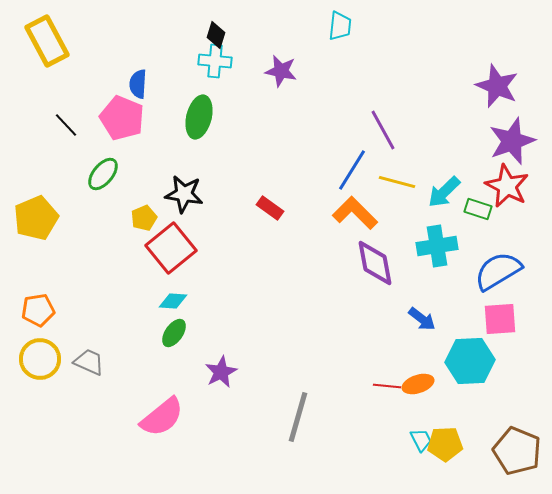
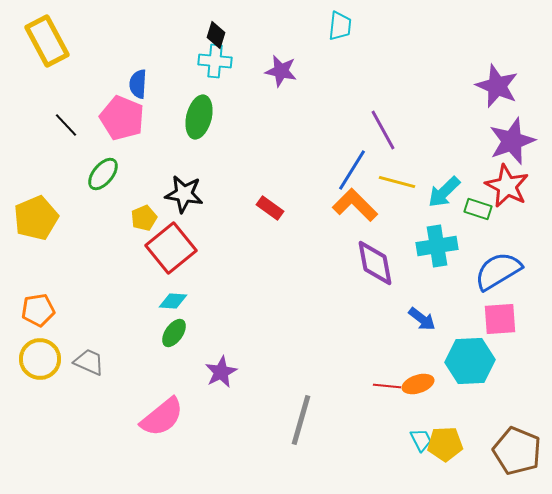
orange L-shape at (355, 213): moved 8 px up
gray line at (298, 417): moved 3 px right, 3 px down
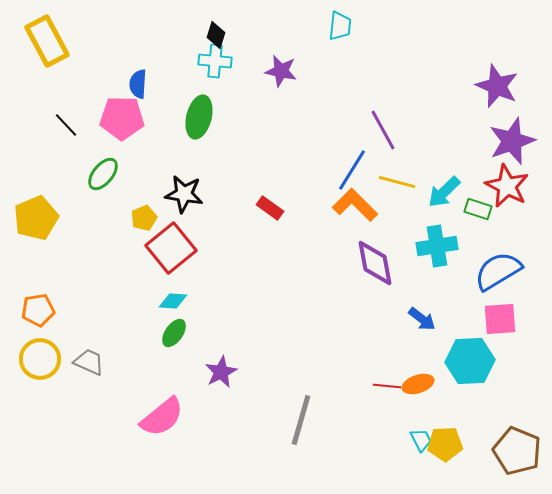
pink pentagon at (122, 118): rotated 21 degrees counterclockwise
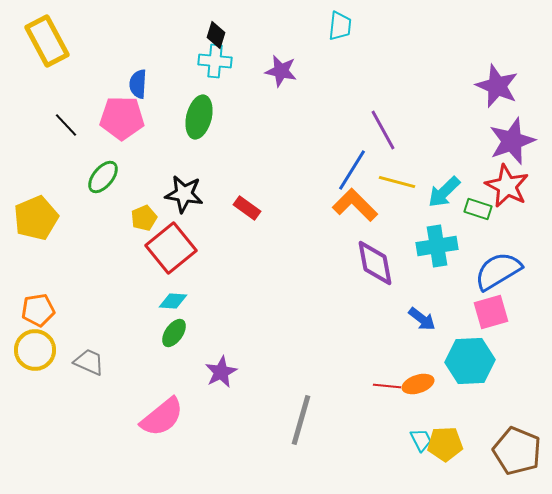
green ellipse at (103, 174): moved 3 px down
red rectangle at (270, 208): moved 23 px left
pink square at (500, 319): moved 9 px left, 7 px up; rotated 12 degrees counterclockwise
yellow circle at (40, 359): moved 5 px left, 9 px up
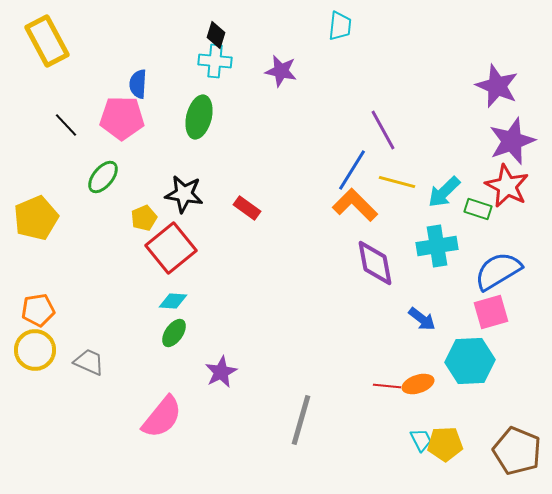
pink semicircle at (162, 417): rotated 12 degrees counterclockwise
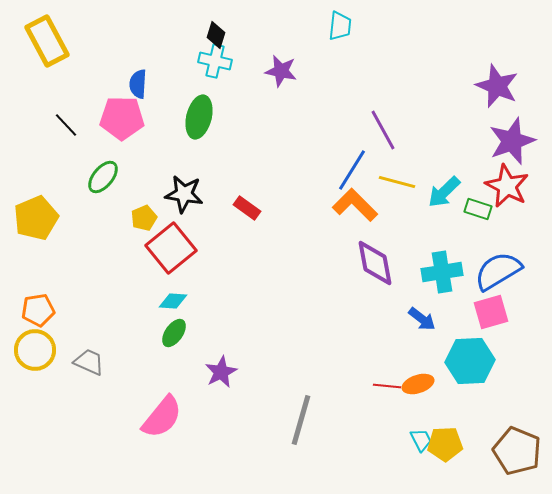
cyan cross at (215, 61): rotated 8 degrees clockwise
cyan cross at (437, 246): moved 5 px right, 26 px down
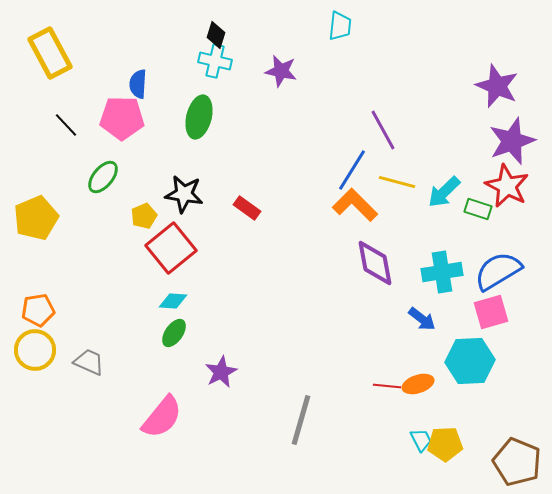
yellow rectangle at (47, 41): moved 3 px right, 12 px down
yellow pentagon at (144, 218): moved 2 px up
brown pentagon at (517, 451): moved 11 px down
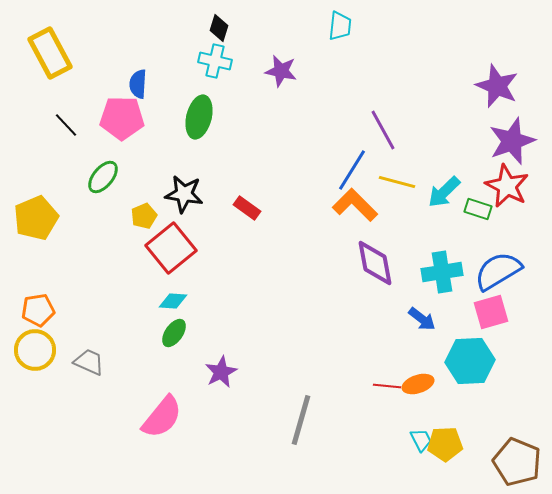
black diamond at (216, 35): moved 3 px right, 7 px up
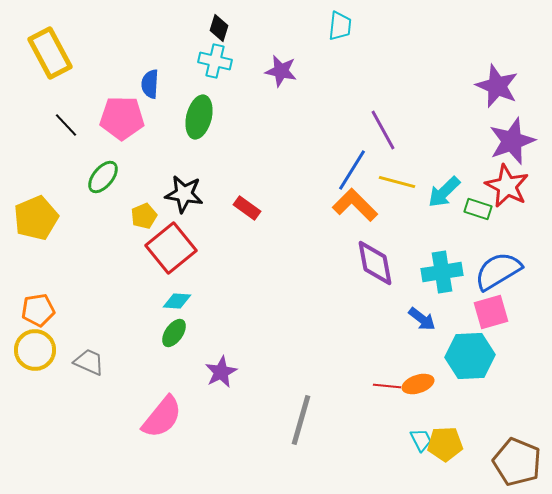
blue semicircle at (138, 84): moved 12 px right
cyan diamond at (173, 301): moved 4 px right
cyan hexagon at (470, 361): moved 5 px up
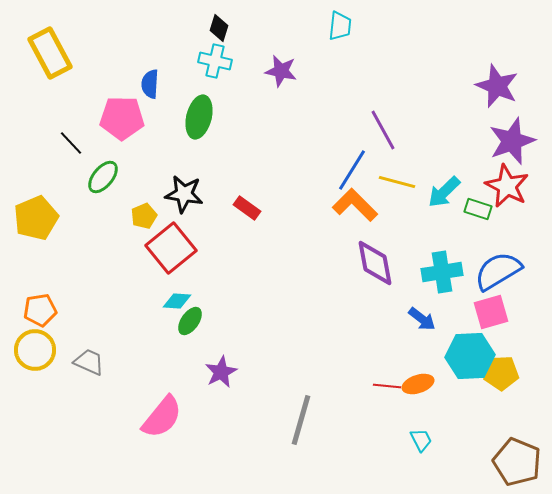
black line at (66, 125): moved 5 px right, 18 px down
orange pentagon at (38, 310): moved 2 px right
green ellipse at (174, 333): moved 16 px right, 12 px up
yellow pentagon at (445, 444): moved 56 px right, 71 px up
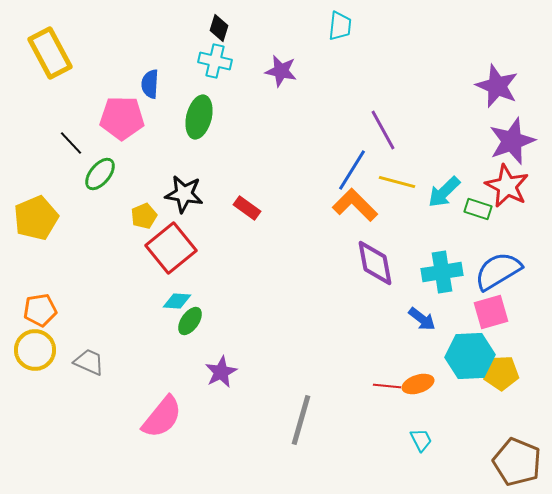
green ellipse at (103, 177): moved 3 px left, 3 px up
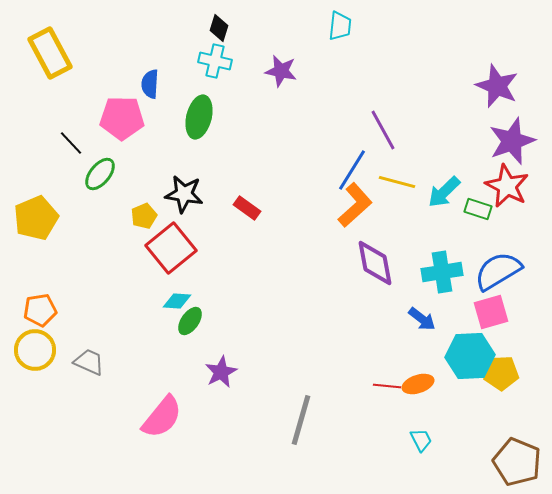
orange L-shape at (355, 205): rotated 93 degrees clockwise
